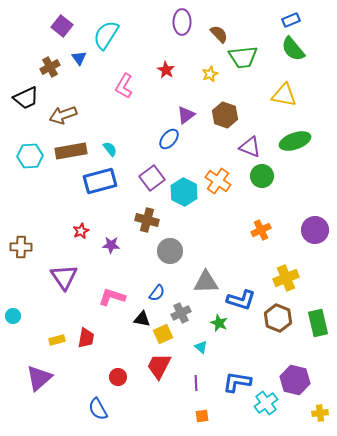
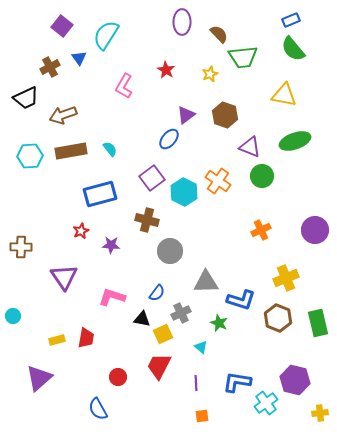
blue rectangle at (100, 181): moved 13 px down
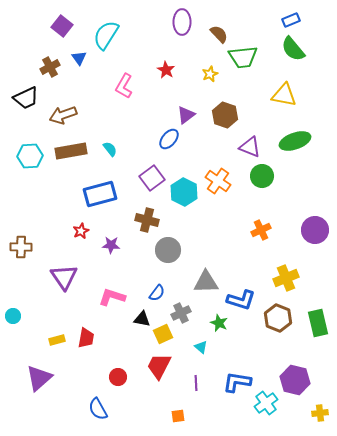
gray circle at (170, 251): moved 2 px left, 1 px up
orange square at (202, 416): moved 24 px left
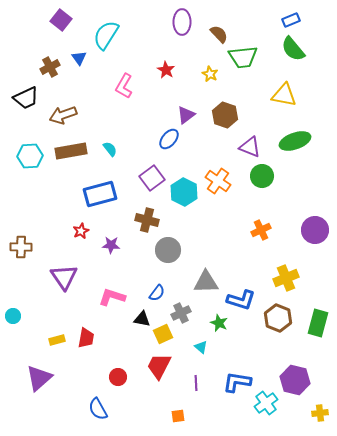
purple square at (62, 26): moved 1 px left, 6 px up
yellow star at (210, 74): rotated 21 degrees counterclockwise
green rectangle at (318, 323): rotated 28 degrees clockwise
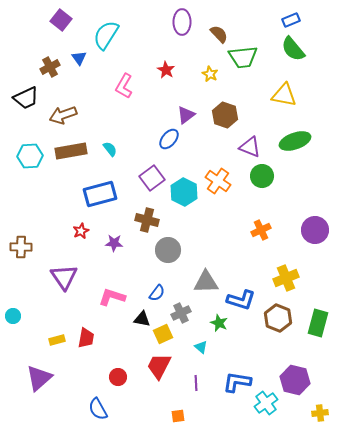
purple star at (111, 245): moved 3 px right, 2 px up
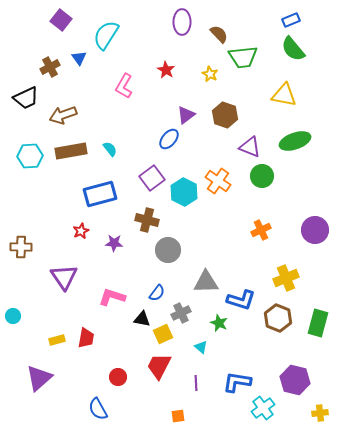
cyan cross at (266, 403): moved 3 px left, 5 px down
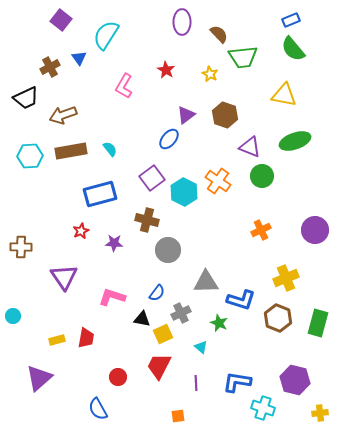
cyan cross at (263, 408): rotated 35 degrees counterclockwise
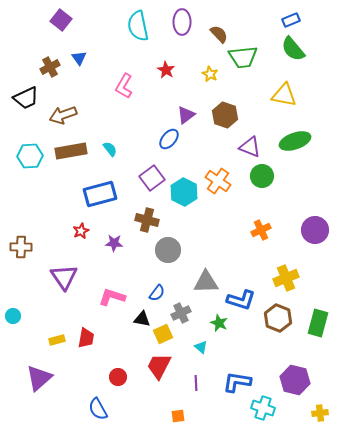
cyan semicircle at (106, 35): moved 32 px right, 9 px up; rotated 44 degrees counterclockwise
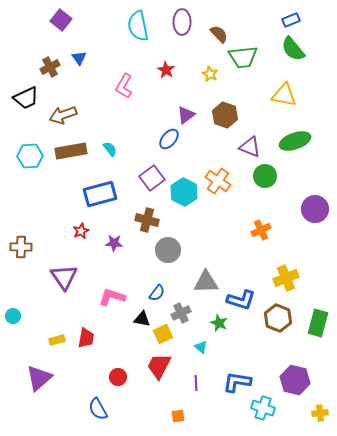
green circle at (262, 176): moved 3 px right
purple circle at (315, 230): moved 21 px up
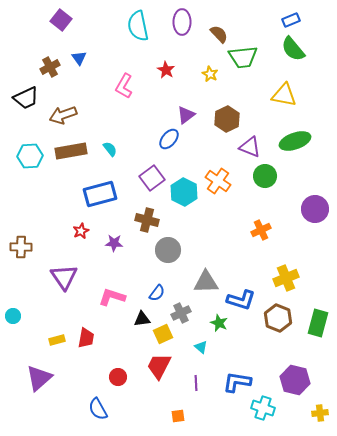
brown hexagon at (225, 115): moved 2 px right, 4 px down; rotated 15 degrees clockwise
black triangle at (142, 319): rotated 18 degrees counterclockwise
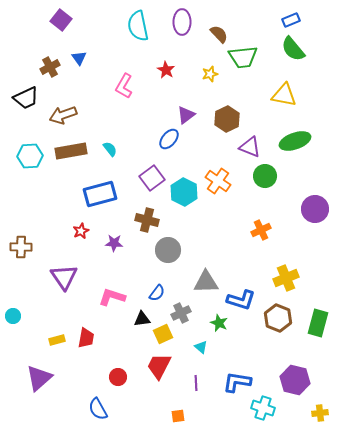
yellow star at (210, 74): rotated 28 degrees clockwise
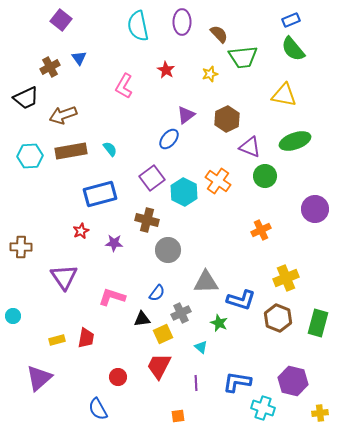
purple hexagon at (295, 380): moved 2 px left, 1 px down
